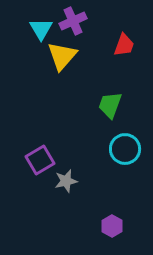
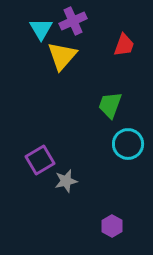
cyan circle: moved 3 px right, 5 px up
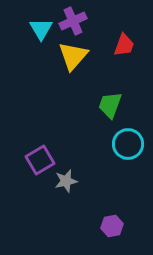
yellow triangle: moved 11 px right
purple hexagon: rotated 20 degrees clockwise
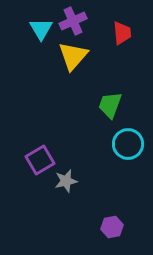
red trapezoid: moved 2 px left, 12 px up; rotated 25 degrees counterclockwise
purple hexagon: moved 1 px down
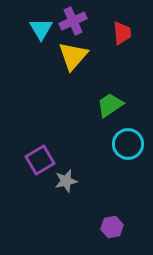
green trapezoid: rotated 36 degrees clockwise
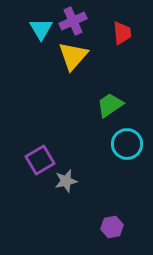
cyan circle: moved 1 px left
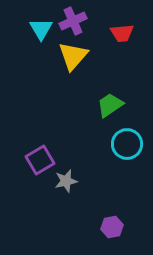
red trapezoid: rotated 90 degrees clockwise
